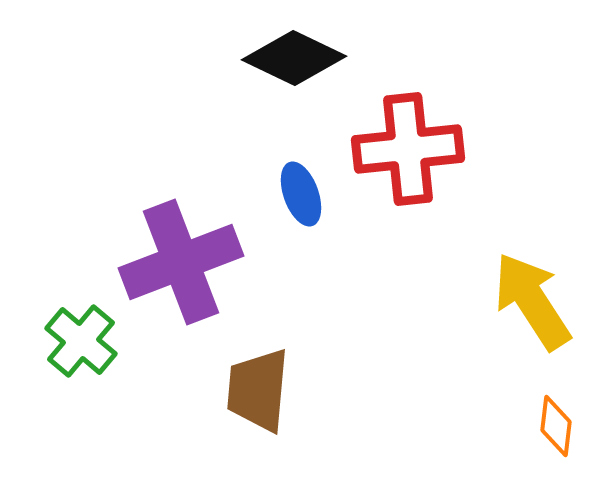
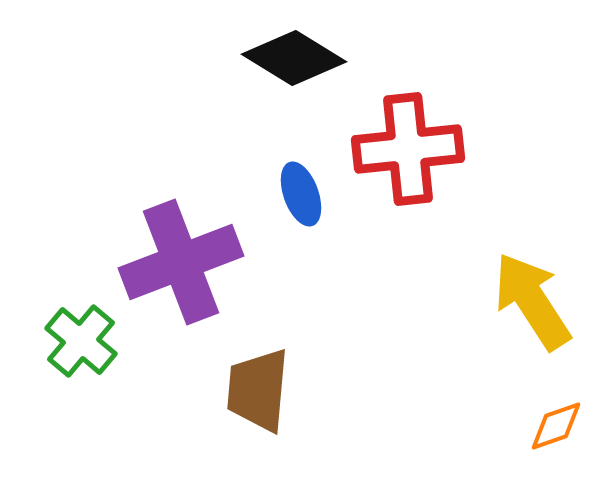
black diamond: rotated 6 degrees clockwise
orange diamond: rotated 64 degrees clockwise
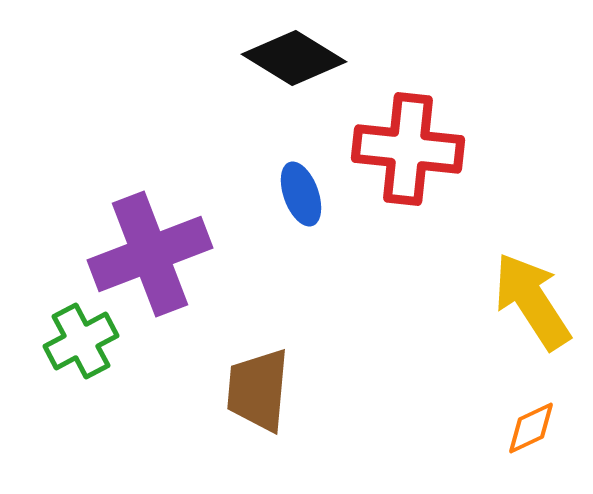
red cross: rotated 12 degrees clockwise
purple cross: moved 31 px left, 8 px up
green cross: rotated 22 degrees clockwise
orange diamond: moved 25 px left, 2 px down; rotated 6 degrees counterclockwise
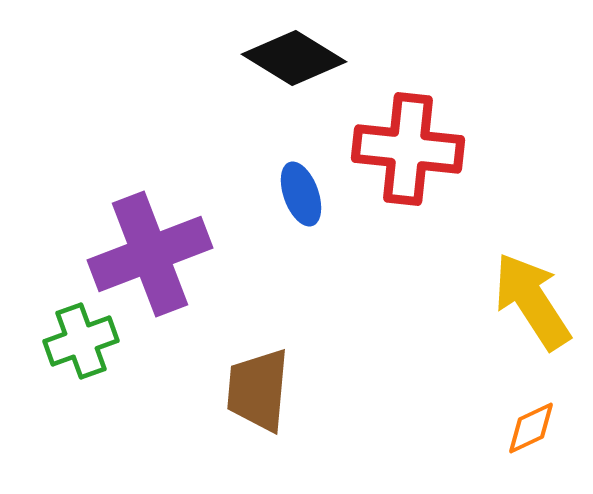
green cross: rotated 8 degrees clockwise
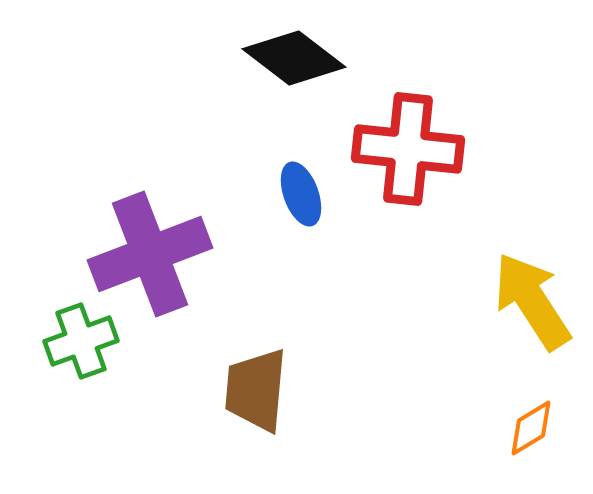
black diamond: rotated 6 degrees clockwise
brown trapezoid: moved 2 px left
orange diamond: rotated 6 degrees counterclockwise
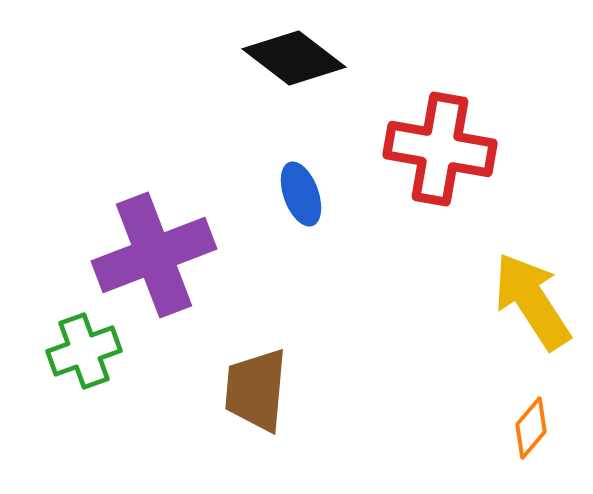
red cross: moved 32 px right; rotated 4 degrees clockwise
purple cross: moved 4 px right, 1 px down
green cross: moved 3 px right, 10 px down
orange diamond: rotated 18 degrees counterclockwise
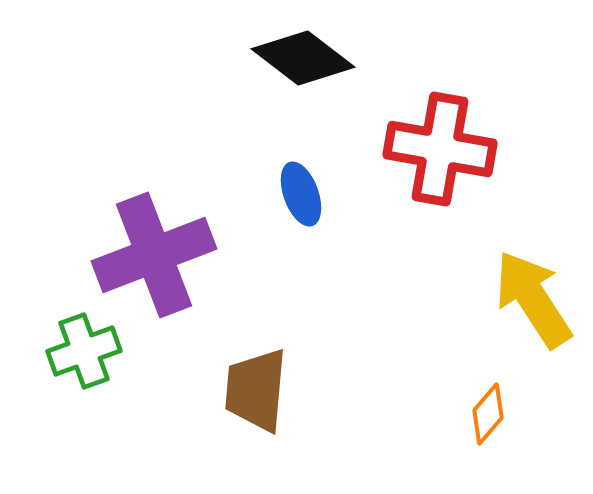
black diamond: moved 9 px right
yellow arrow: moved 1 px right, 2 px up
orange diamond: moved 43 px left, 14 px up
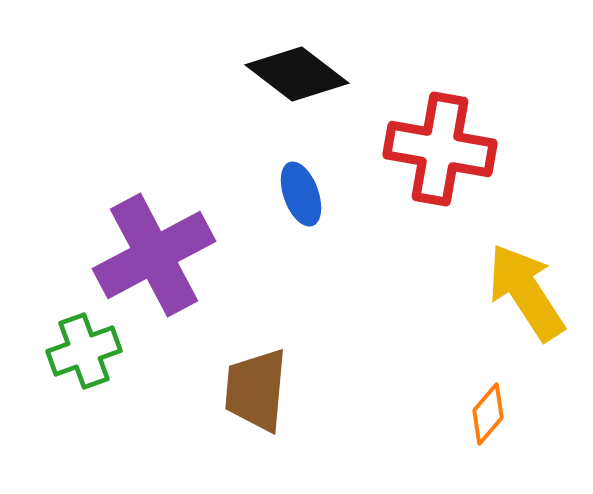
black diamond: moved 6 px left, 16 px down
purple cross: rotated 7 degrees counterclockwise
yellow arrow: moved 7 px left, 7 px up
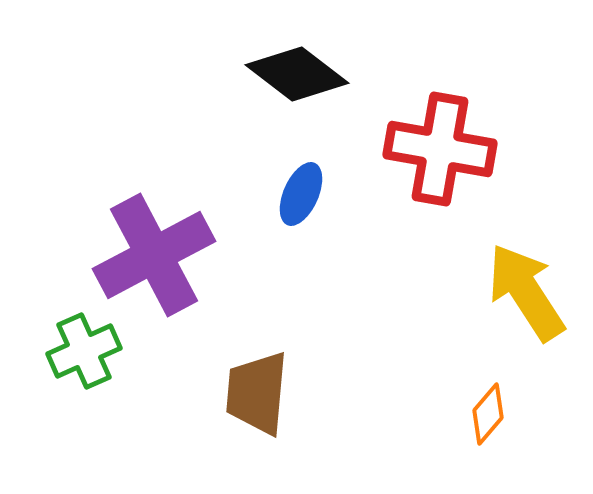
blue ellipse: rotated 44 degrees clockwise
green cross: rotated 4 degrees counterclockwise
brown trapezoid: moved 1 px right, 3 px down
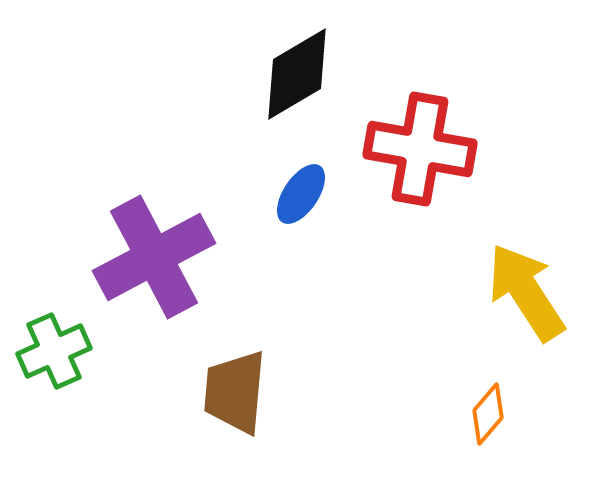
black diamond: rotated 68 degrees counterclockwise
red cross: moved 20 px left
blue ellipse: rotated 10 degrees clockwise
purple cross: moved 2 px down
green cross: moved 30 px left
brown trapezoid: moved 22 px left, 1 px up
